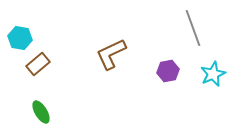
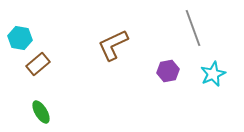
brown L-shape: moved 2 px right, 9 px up
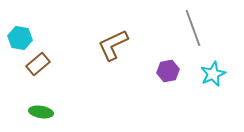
green ellipse: rotated 50 degrees counterclockwise
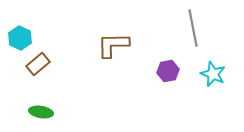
gray line: rotated 9 degrees clockwise
cyan hexagon: rotated 15 degrees clockwise
brown L-shape: rotated 24 degrees clockwise
cyan star: rotated 25 degrees counterclockwise
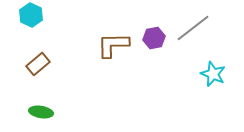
gray line: rotated 63 degrees clockwise
cyan hexagon: moved 11 px right, 23 px up
purple hexagon: moved 14 px left, 33 px up
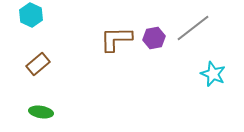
brown L-shape: moved 3 px right, 6 px up
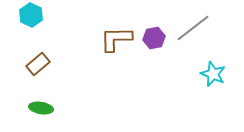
green ellipse: moved 4 px up
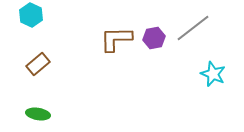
green ellipse: moved 3 px left, 6 px down
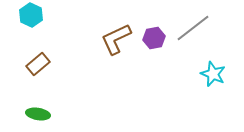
brown L-shape: rotated 24 degrees counterclockwise
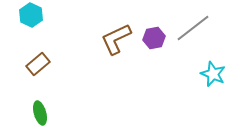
green ellipse: moved 2 px right, 1 px up; rotated 65 degrees clockwise
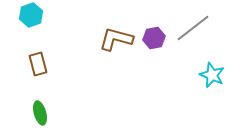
cyan hexagon: rotated 15 degrees clockwise
brown L-shape: rotated 40 degrees clockwise
brown rectangle: rotated 65 degrees counterclockwise
cyan star: moved 1 px left, 1 px down
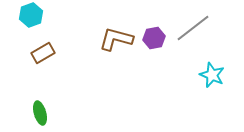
brown rectangle: moved 5 px right, 11 px up; rotated 75 degrees clockwise
